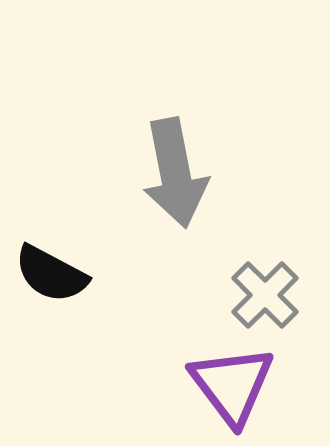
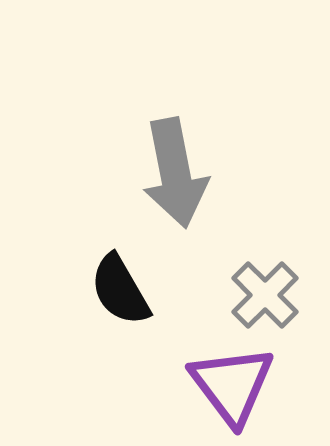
black semicircle: moved 69 px right, 16 px down; rotated 32 degrees clockwise
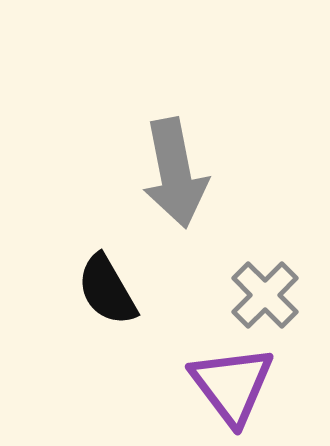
black semicircle: moved 13 px left
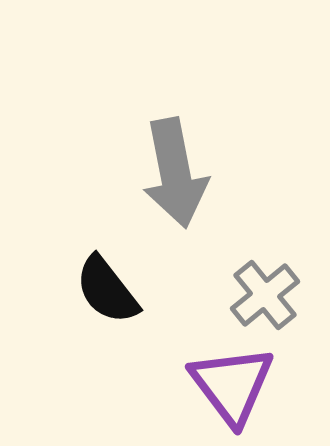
black semicircle: rotated 8 degrees counterclockwise
gray cross: rotated 6 degrees clockwise
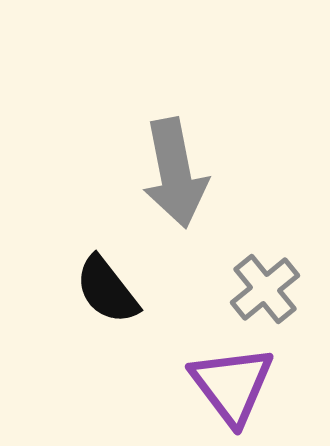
gray cross: moved 6 px up
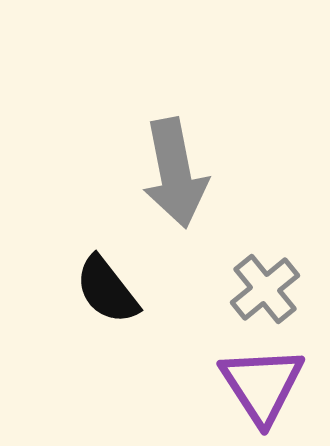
purple triangle: moved 30 px right; rotated 4 degrees clockwise
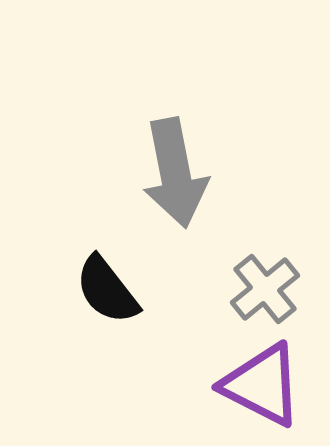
purple triangle: rotated 30 degrees counterclockwise
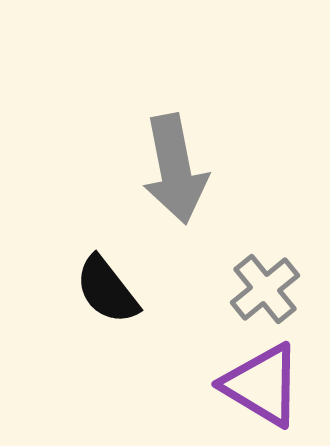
gray arrow: moved 4 px up
purple triangle: rotated 4 degrees clockwise
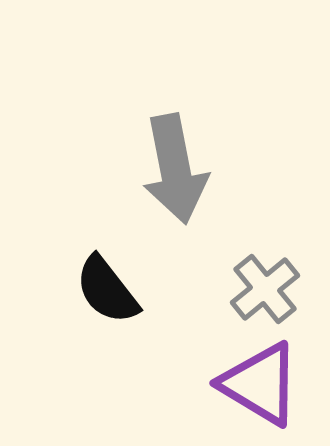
purple triangle: moved 2 px left, 1 px up
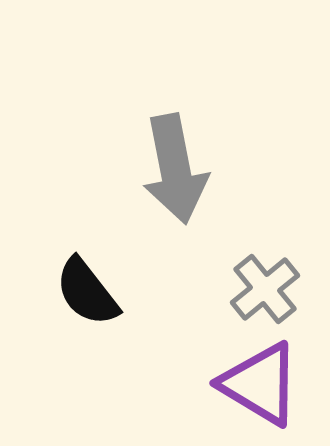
black semicircle: moved 20 px left, 2 px down
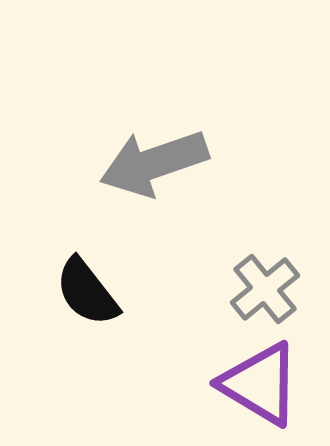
gray arrow: moved 21 px left, 6 px up; rotated 82 degrees clockwise
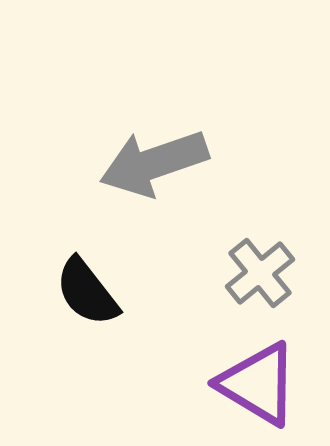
gray cross: moved 5 px left, 16 px up
purple triangle: moved 2 px left
